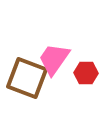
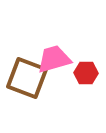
pink trapezoid: rotated 39 degrees clockwise
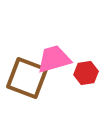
red hexagon: rotated 10 degrees counterclockwise
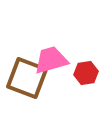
pink trapezoid: moved 3 px left, 1 px down
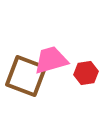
brown square: moved 1 px left, 2 px up
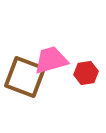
brown square: moved 1 px left, 1 px down
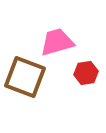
pink trapezoid: moved 6 px right, 18 px up
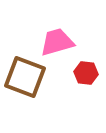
red hexagon: rotated 15 degrees clockwise
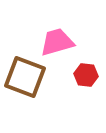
red hexagon: moved 2 px down
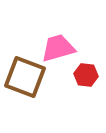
pink trapezoid: moved 1 px right, 6 px down
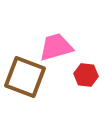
pink trapezoid: moved 2 px left, 1 px up
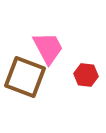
pink trapezoid: moved 8 px left, 1 px down; rotated 78 degrees clockwise
